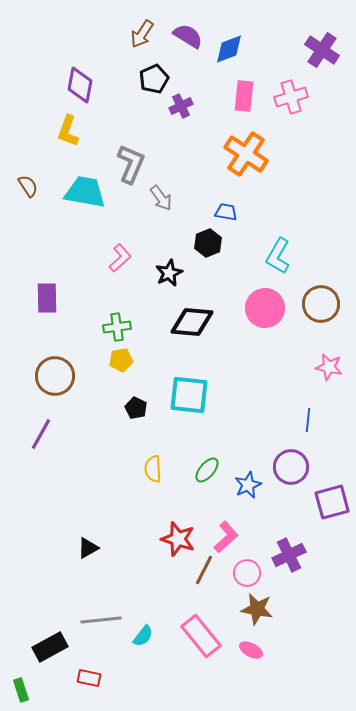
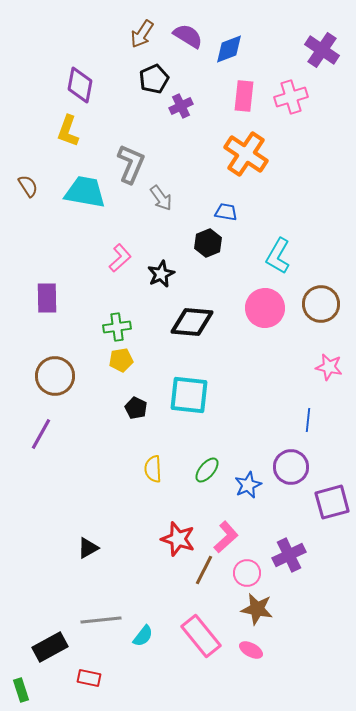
black star at (169, 273): moved 8 px left, 1 px down
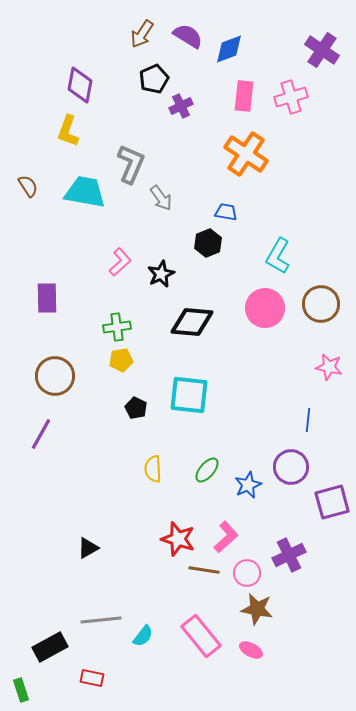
pink L-shape at (120, 258): moved 4 px down
brown line at (204, 570): rotated 72 degrees clockwise
red rectangle at (89, 678): moved 3 px right
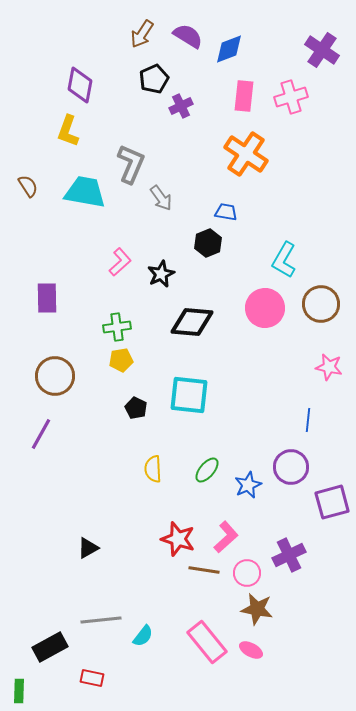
cyan L-shape at (278, 256): moved 6 px right, 4 px down
pink rectangle at (201, 636): moved 6 px right, 6 px down
green rectangle at (21, 690): moved 2 px left, 1 px down; rotated 20 degrees clockwise
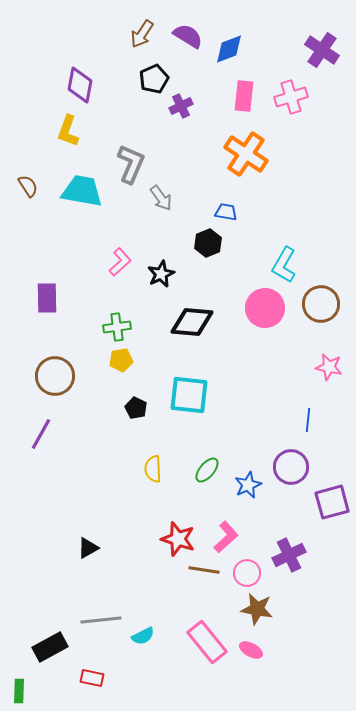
cyan trapezoid at (85, 192): moved 3 px left, 1 px up
cyan L-shape at (284, 260): moved 5 px down
cyan semicircle at (143, 636): rotated 25 degrees clockwise
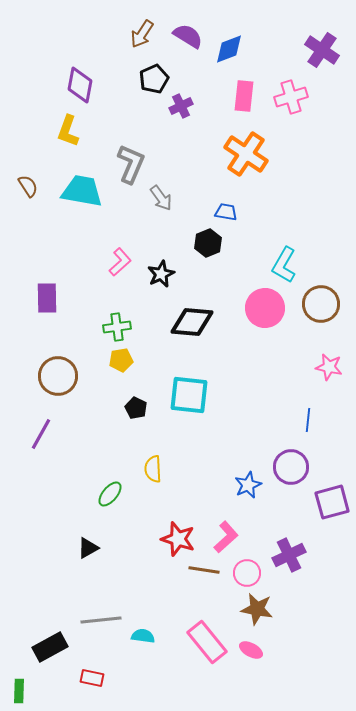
brown circle at (55, 376): moved 3 px right
green ellipse at (207, 470): moved 97 px left, 24 px down
cyan semicircle at (143, 636): rotated 145 degrees counterclockwise
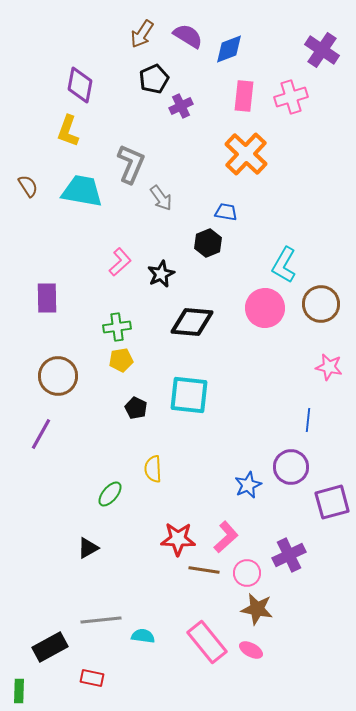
orange cross at (246, 154): rotated 9 degrees clockwise
red star at (178, 539): rotated 16 degrees counterclockwise
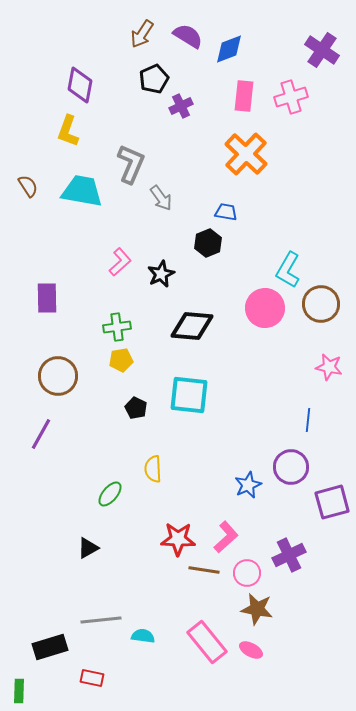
cyan L-shape at (284, 265): moved 4 px right, 5 px down
black diamond at (192, 322): moved 4 px down
black rectangle at (50, 647): rotated 12 degrees clockwise
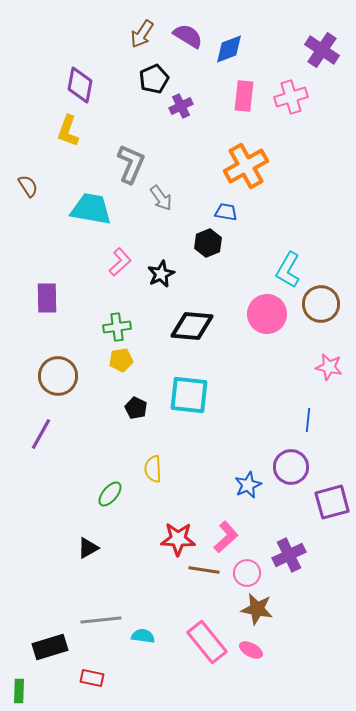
orange cross at (246, 154): moved 12 px down; rotated 18 degrees clockwise
cyan trapezoid at (82, 191): moved 9 px right, 18 px down
pink circle at (265, 308): moved 2 px right, 6 px down
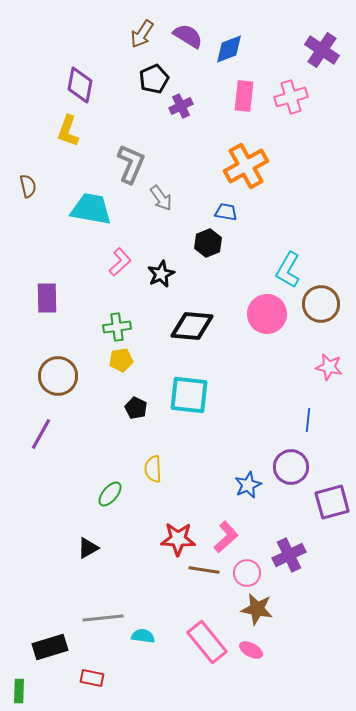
brown semicircle at (28, 186): rotated 20 degrees clockwise
gray line at (101, 620): moved 2 px right, 2 px up
